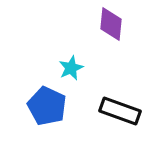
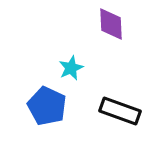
purple diamond: rotated 8 degrees counterclockwise
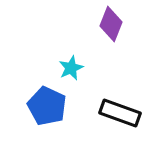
purple diamond: rotated 24 degrees clockwise
black rectangle: moved 2 px down
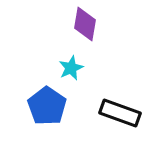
purple diamond: moved 26 px left; rotated 12 degrees counterclockwise
blue pentagon: rotated 9 degrees clockwise
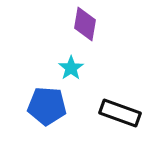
cyan star: rotated 10 degrees counterclockwise
blue pentagon: rotated 30 degrees counterclockwise
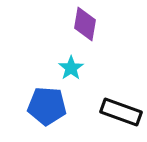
black rectangle: moved 1 px right, 1 px up
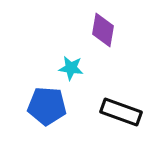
purple diamond: moved 18 px right, 6 px down
cyan star: rotated 30 degrees counterclockwise
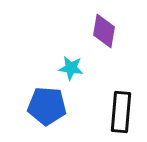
purple diamond: moved 1 px right, 1 px down
black rectangle: rotated 75 degrees clockwise
